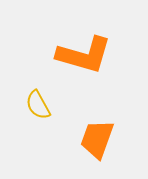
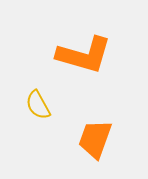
orange trapezoid: moved 2 px left
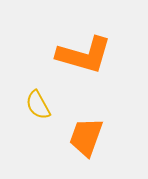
orange trapezoid: moved 9 px left, 2 px up
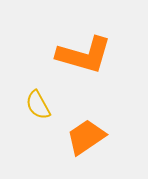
orange trapezoid: rotated 36 degrees clockwise
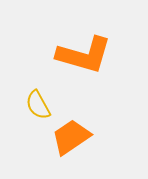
orange trapezoid: moved 15 px left
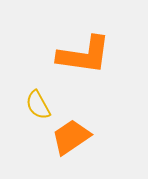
orange L-shape: rotated 8 degrees counterclockwise
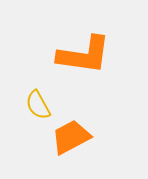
orange trapezoid: rotated 6 degrees clockwise
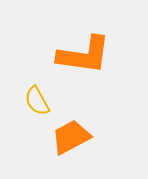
yellow semicircle: moved 1 px left, 4 px up
